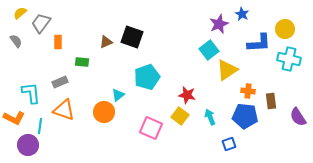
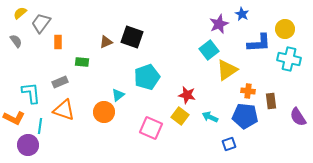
cyan arrow: rotated 42 degrees counterclockwise
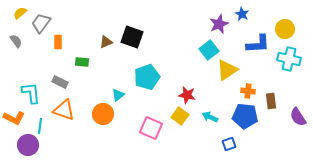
blue L-shape: moved 1 px left, 1 px down
gray rectangle: rotated 49 degrees clockwise
orange circle: moved 1 px left, 2 px down
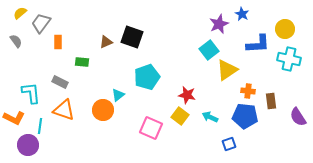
orange circle: moved 4 px up
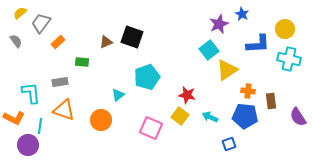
orange rectangle: rotated 48 degrees clockwise
gray rectangle: rotated 35 degrees counterclockwise
orange circle: moved 2 px left, 10 px down
